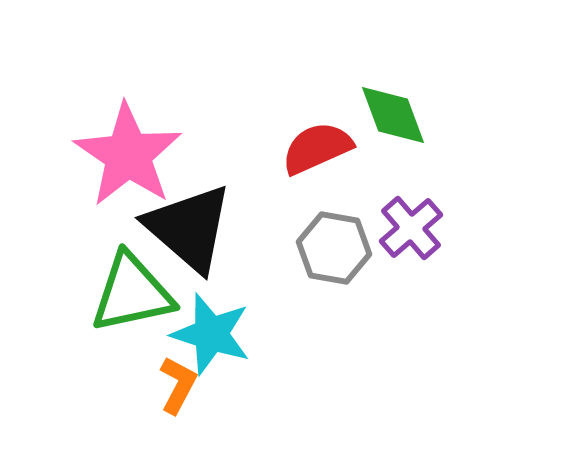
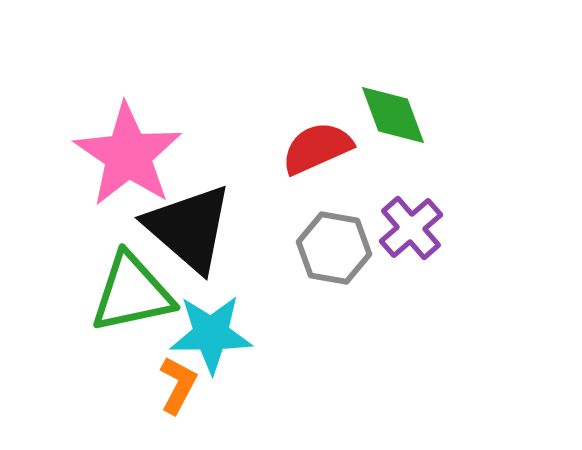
cyan star: rotated 18 degrees counterclockwise
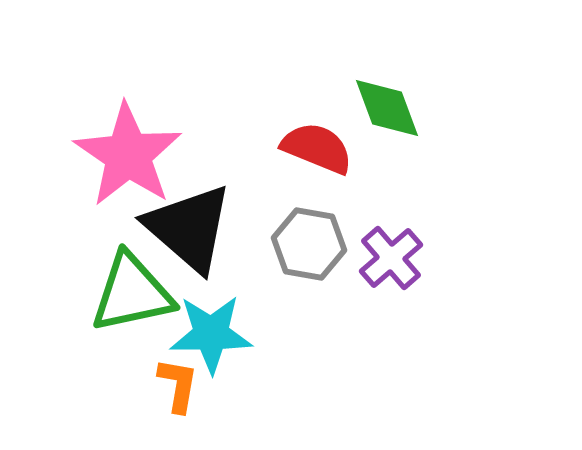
green diamond: moved 6 px left, 7 px up
red semicircle: rotated 46 degrees clockwise
purple cross: moved 20 px left, 30 px down
gray hexagon: moved 25 px left, 4 px up
orange L-shape: rotated 18 degrees counterclockwise
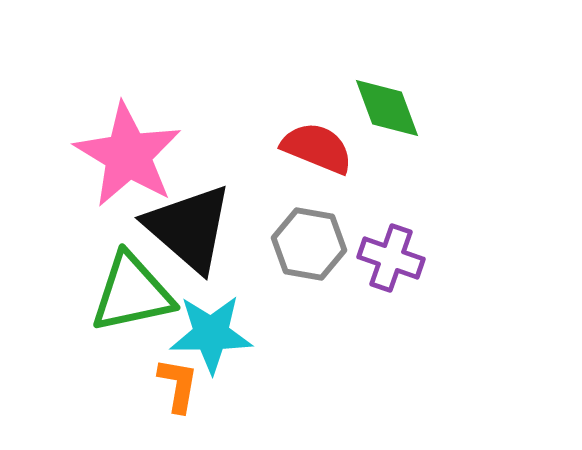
pink star: rotated 3 degrees counterclockwise
purple cross: rotated 30 degrees counterclockwise
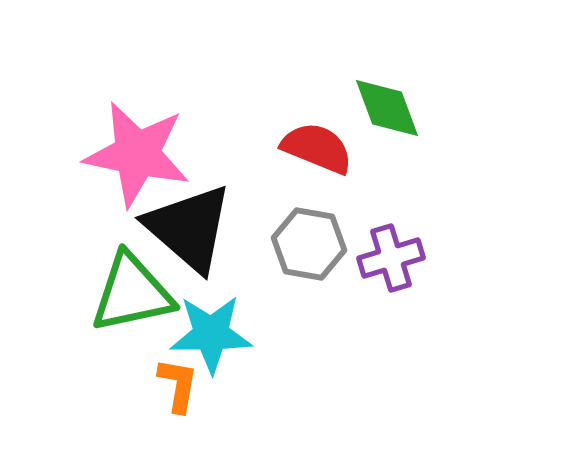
pink star: moved 9 px right, 1 px up; rotated 19 degrees counterclockwise
purple cross: rotated 36 degrees counterclockwise
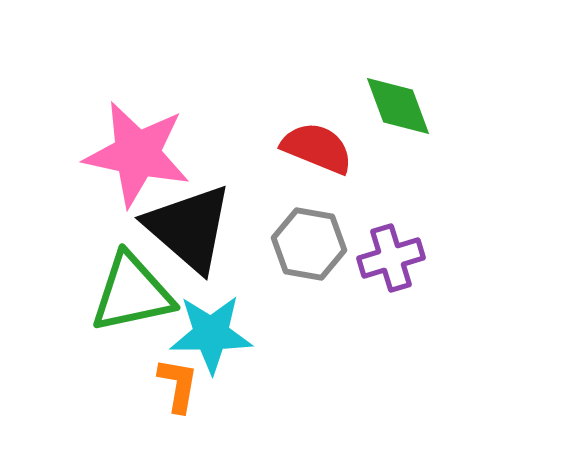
green diamond: moved 11 px right, 2 px up
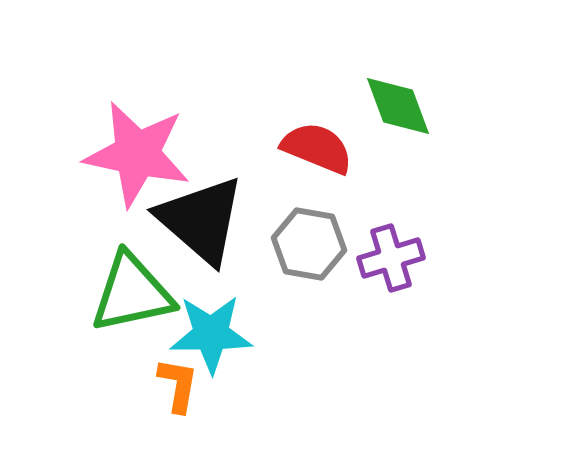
black triangle: moved 12 px right, 8 px up
